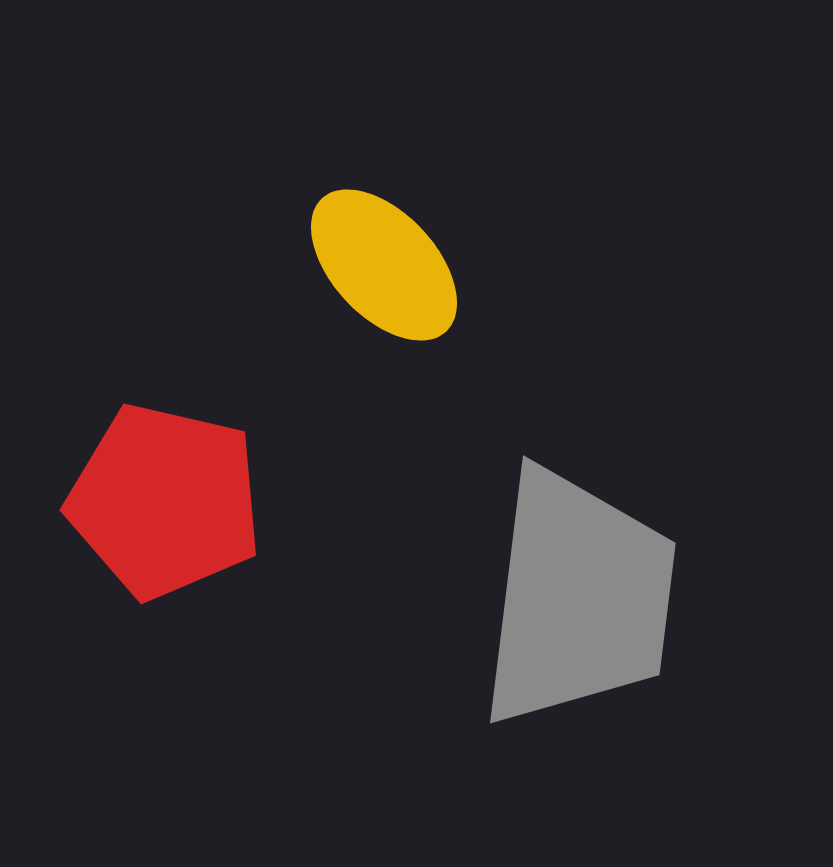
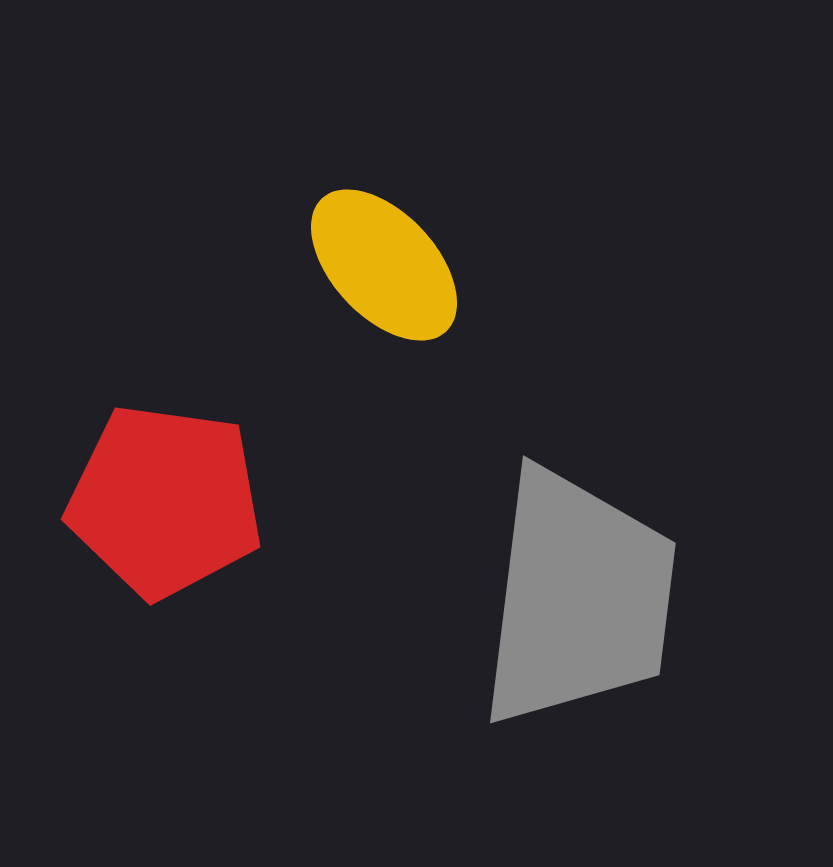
red pentagon: rotated 5 degrees counterclockwise
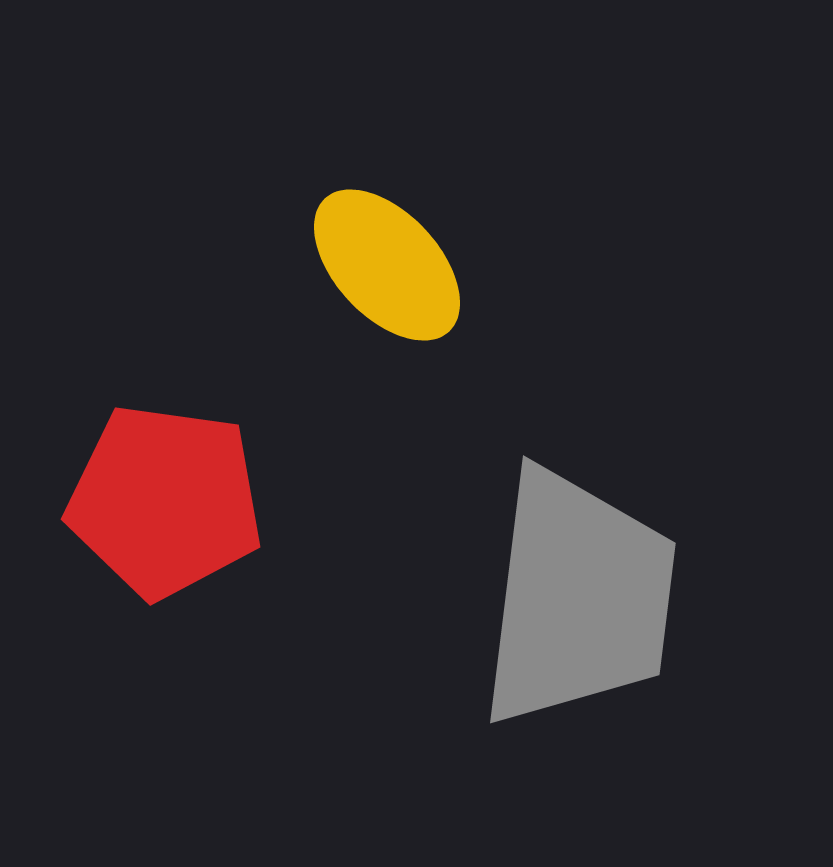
yellow ellipse: moved 3 px right
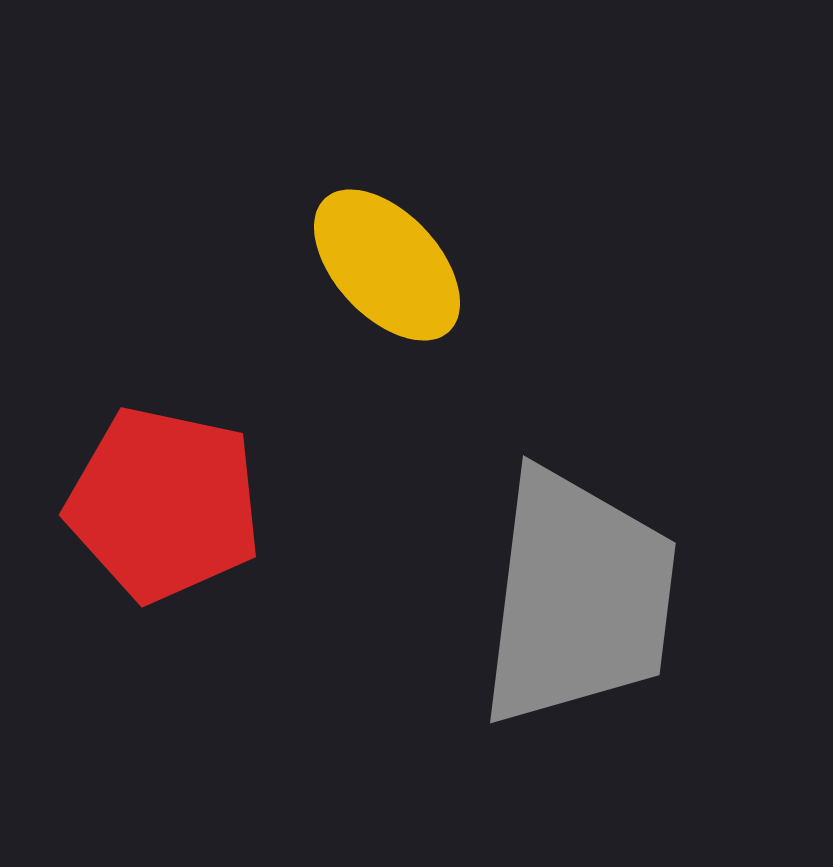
red pentagon: moved 1 px left, 3 px down; rotated 4 degrees clockwise
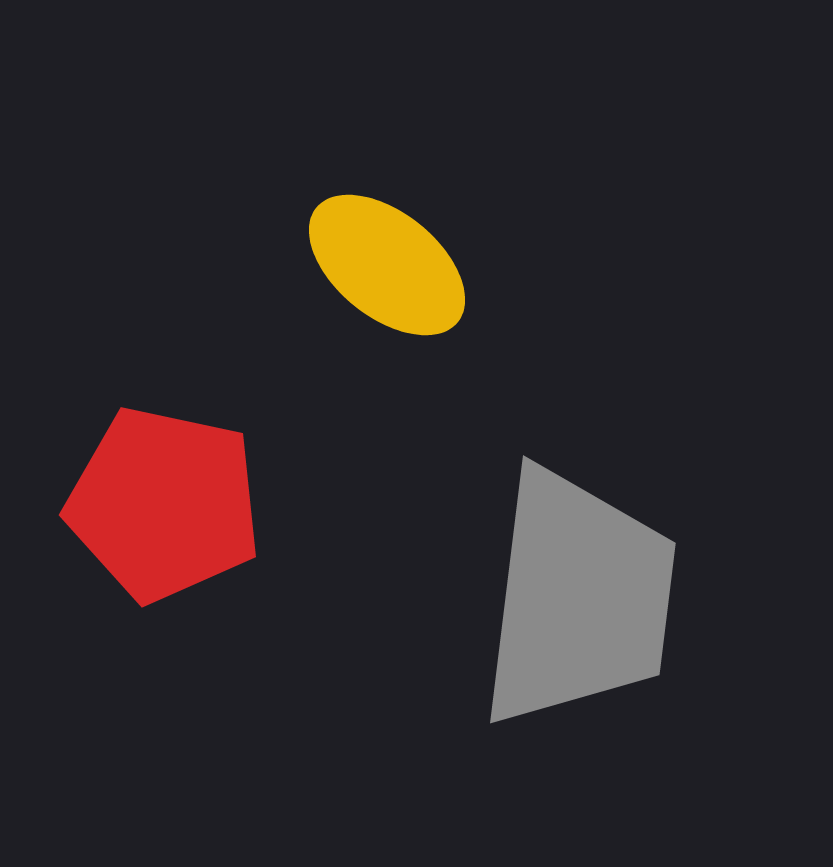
yellow ellipse: rotated 8 degrees counterclockwise
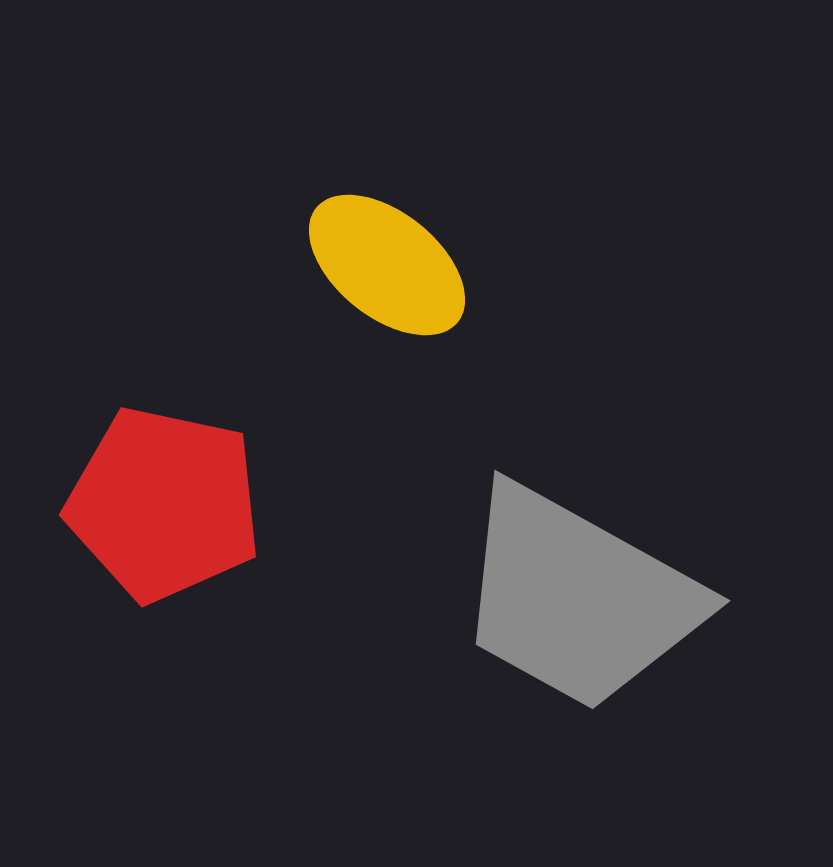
gray trapezoid: rotated 112 degrees clockwise
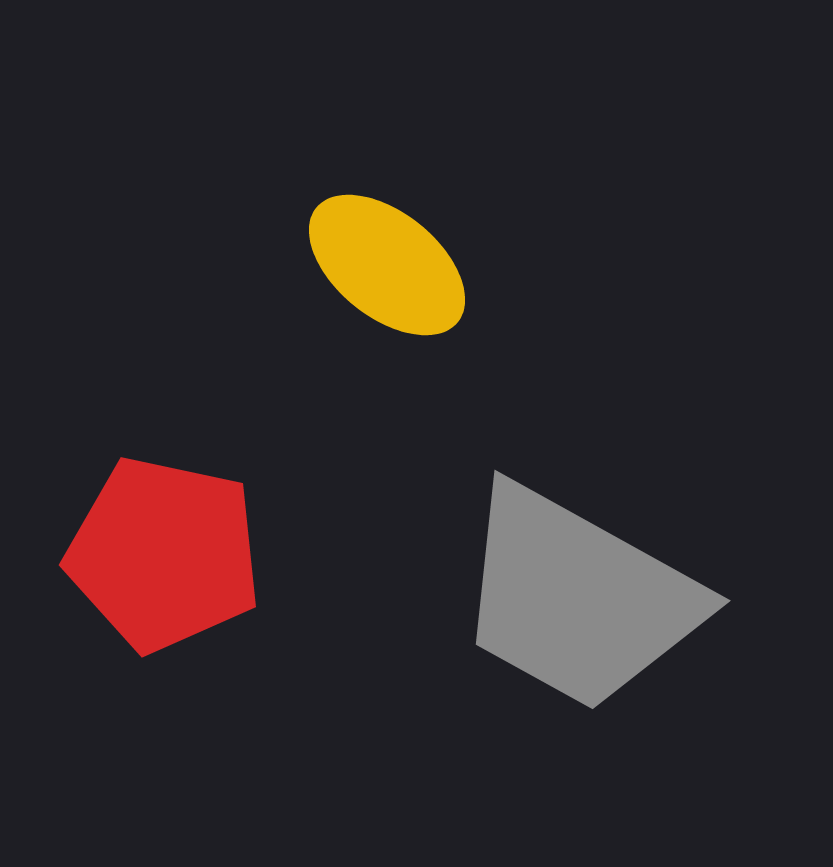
red pentagon: moved 50 px down
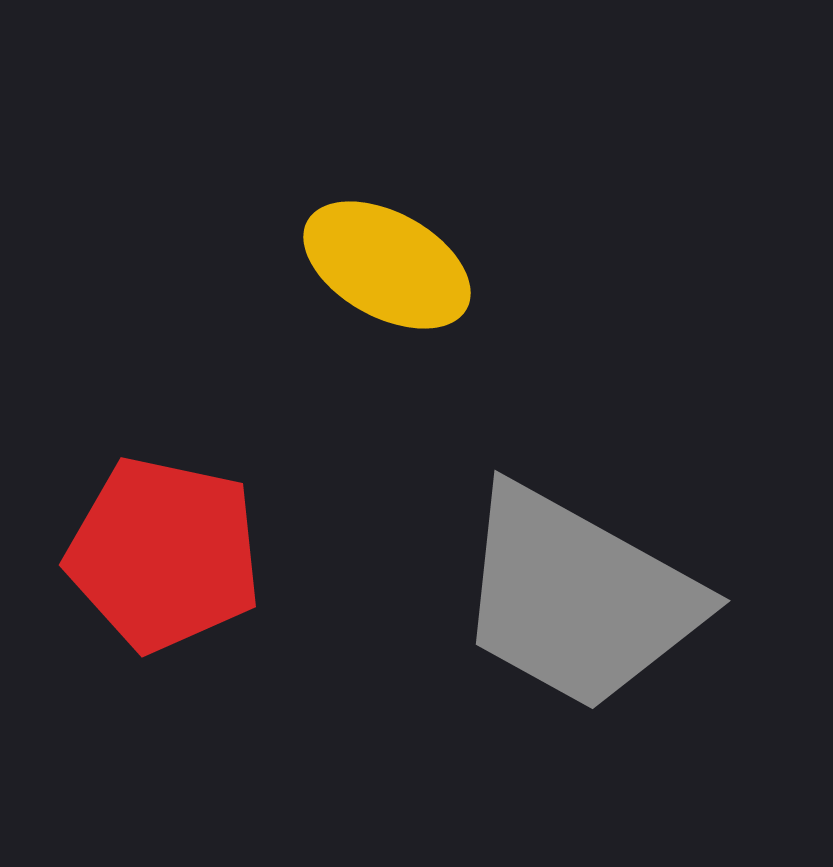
yellow ellipse: rotated 10 degrees counterclockwise
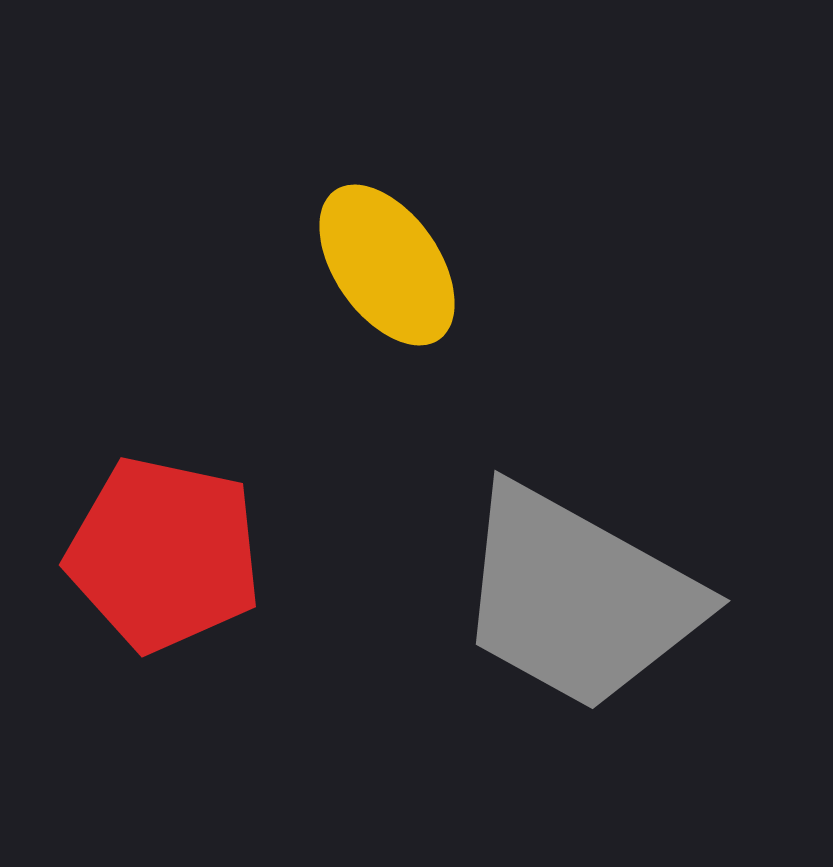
yellow ellipse: rotated 26 degrees clockwise
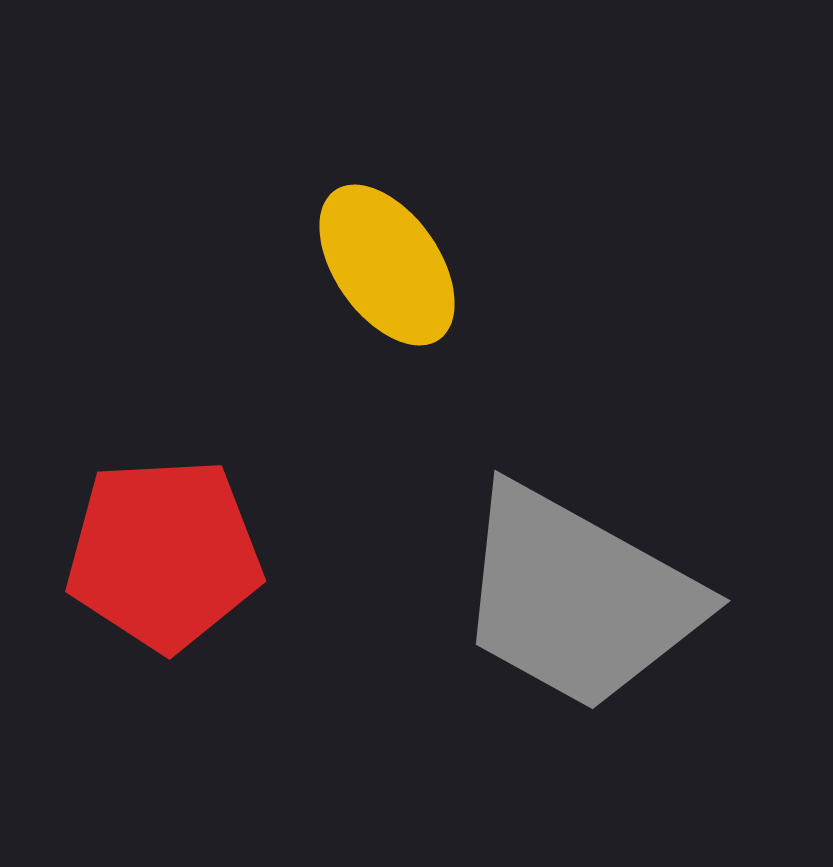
red pentagon: rotated 15 degrees counterclockwise
